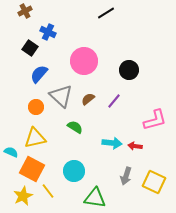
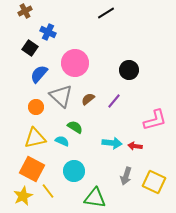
pink circle: moved 9 px left, 2 px down
cyan semicircle: moved 51 px right, 11 px up
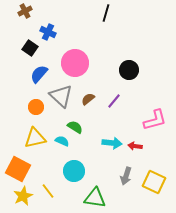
black line: rotated 42 degrees counterclockwise
orange square: moved 14 px left
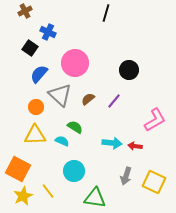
gray triangle: moved 1 px left, 1 px up
pink L-shape: rotated 15 degrees counterclockwise
yellow triangle: moved 3 px up; rotated 10 degrees clockwise
